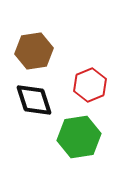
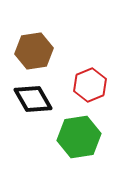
black diamond: moved 1 px left, 1 px up; rotated 12 degrees counterclockwise
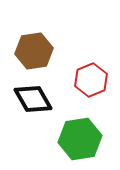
red hexagon: moved 1 px right, 5 px up
green hexagon: moved 1 px right, 2 px down
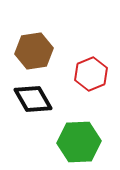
red hexagon: moved 6 px up
green hexagon: moved 1 px left, 3 px down; rotated 6 degrees clockwise
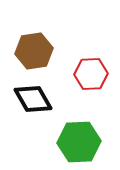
red hexagon: rotated 20 degrees clockwise
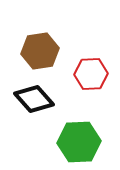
brown hexagon: moved 6 px right
black diamond: moved 1 px right; rotated 12 degrees counterclockwise
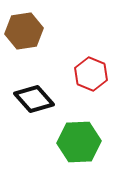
brown hexagon: moved 16 px left, 20 px up
red hexagon: rotated 24 degrees clockwise
